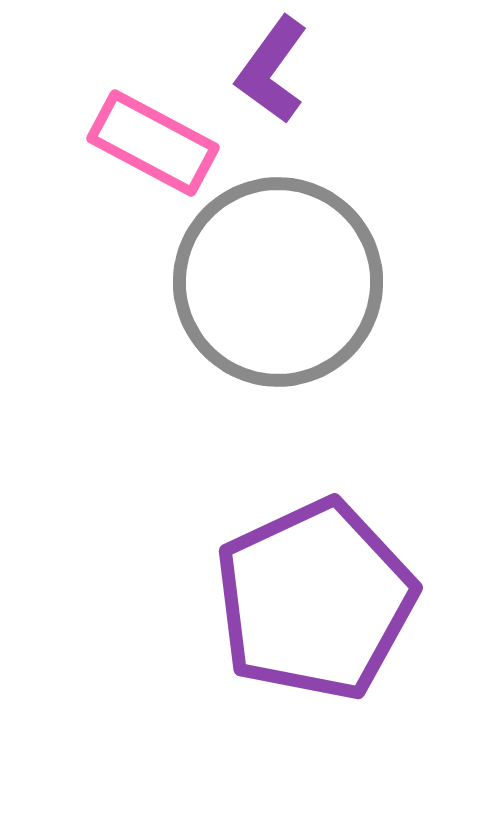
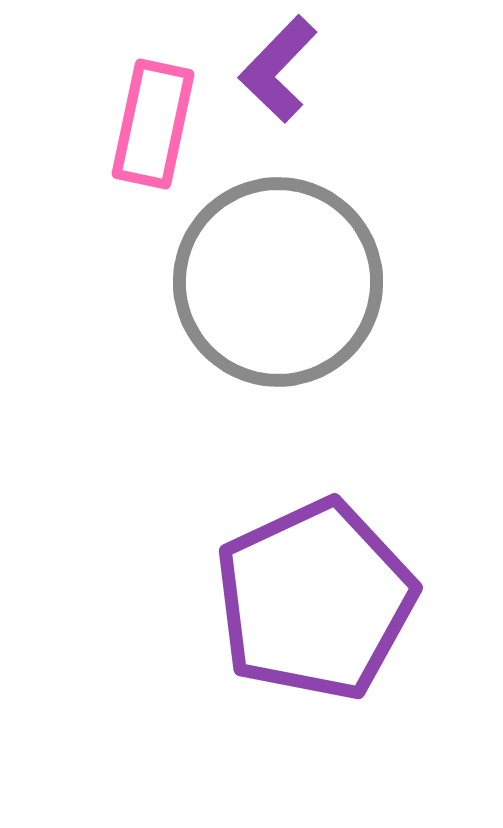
purple L-shape: moved 6 px right, 1 px up; rotated 8 degrees clockwise
pink rectangle: moved 19 px up; rotated 74 degrees clockwise
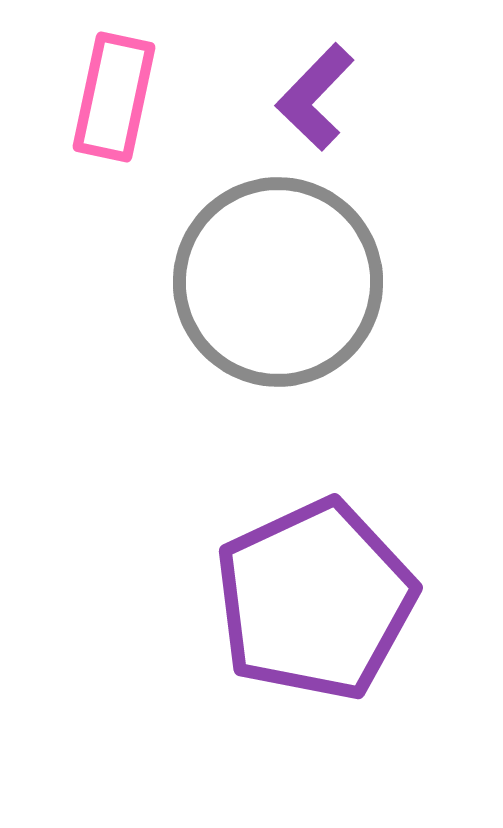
purple L-shape: moved 37 px right, 28 px down
pink rectangle: moved 39 px left, 27 px up
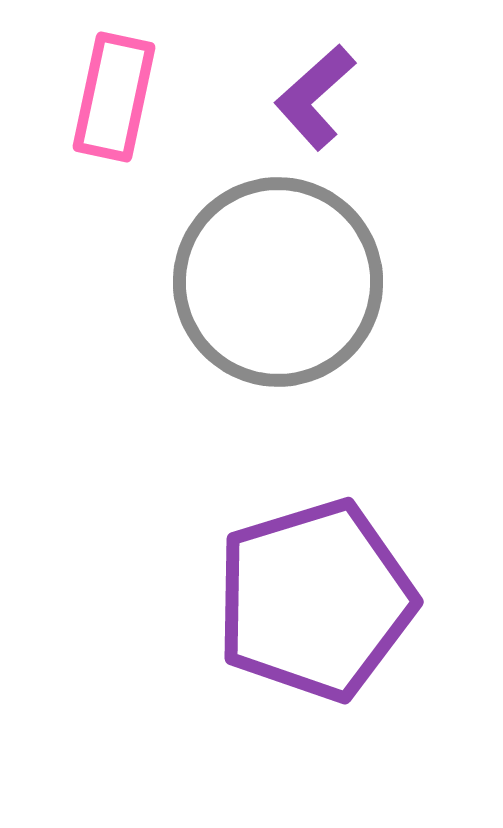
purple L-shape: rotated 4 degrees clockwise
purple pentagon: rotated 8 degrees clockwise
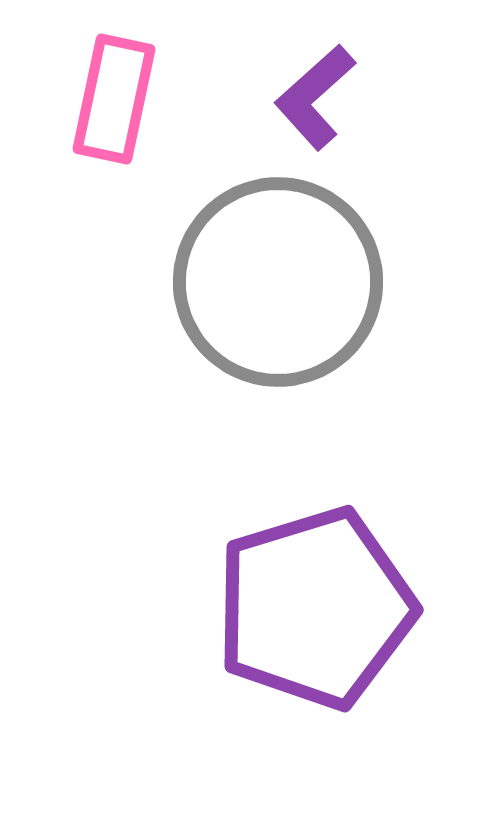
pink rectangle: moved 2 px down
purple pentagon: moved 8 px down
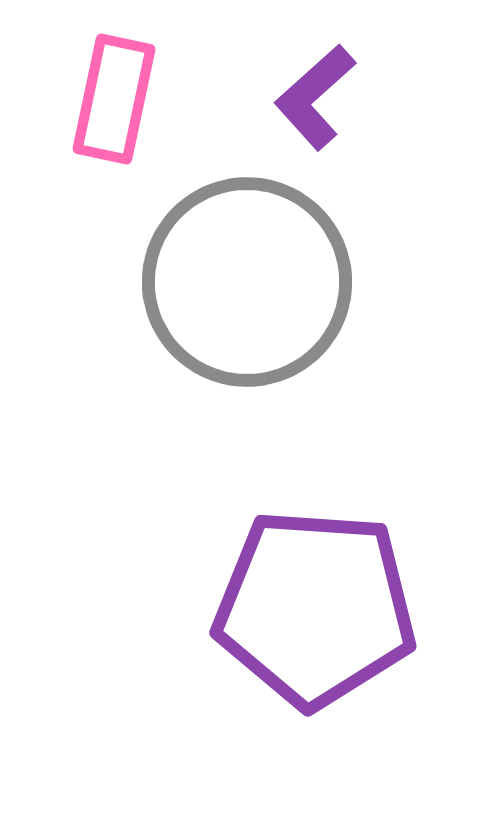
gray circle: moved 31 px left
purple pentagon: rotated 21 degrees clockwise
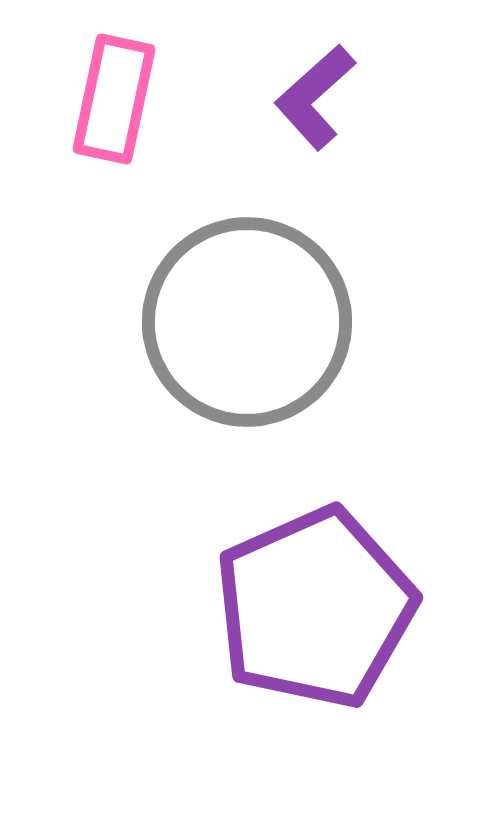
gray circle: moved 40 px down
purple pentagon: rotated 28 degrees counterclockwise
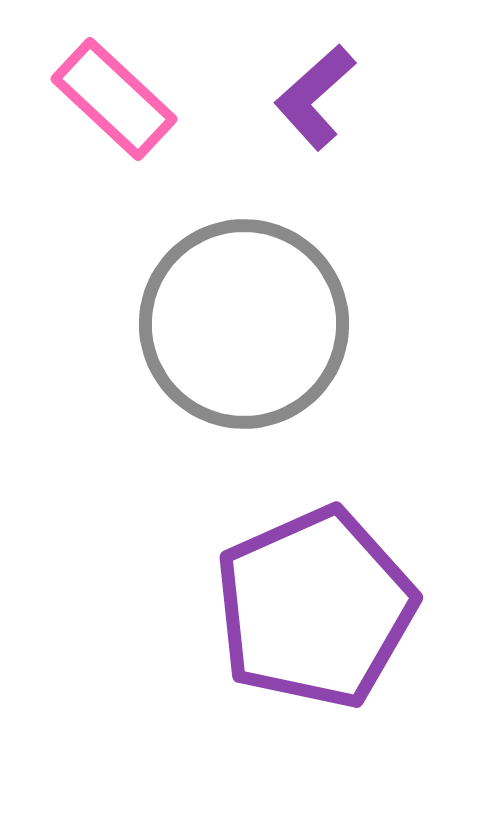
pink rectangle: rotated 59 degrees counterclockwise
gray circle: moved 3 px left, 2 px down
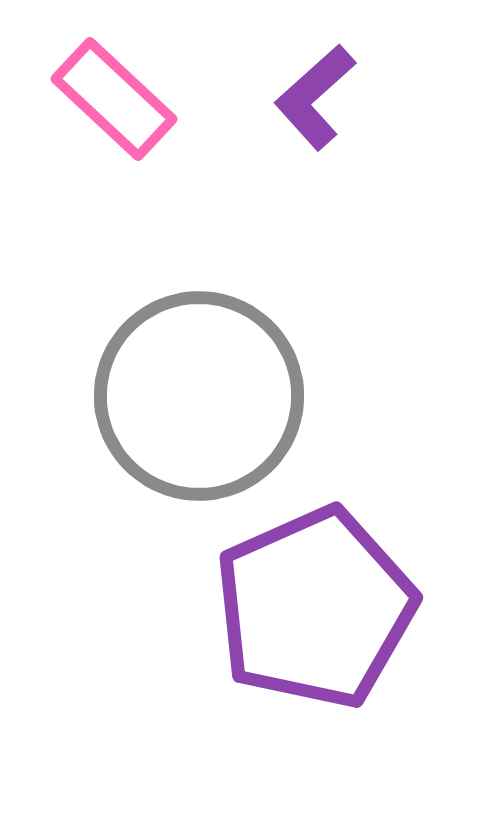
gray circle: moved 45 px left, 72 px down
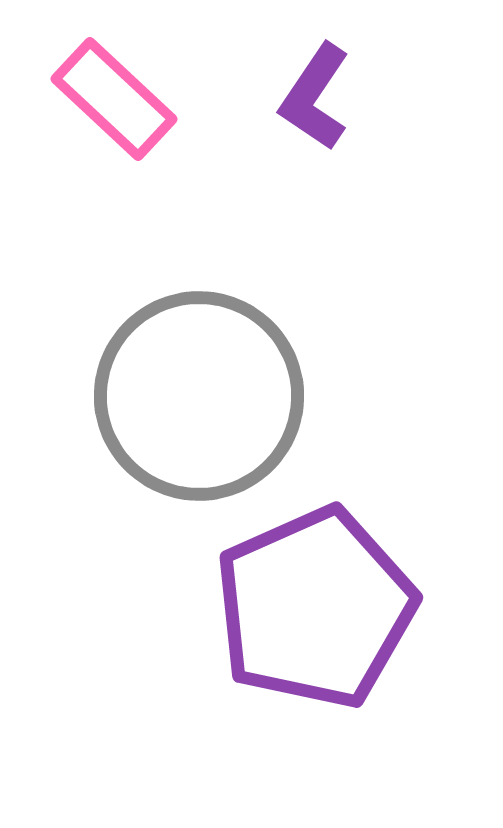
purple L-shape: rotated 14 degrees counterclockwise
